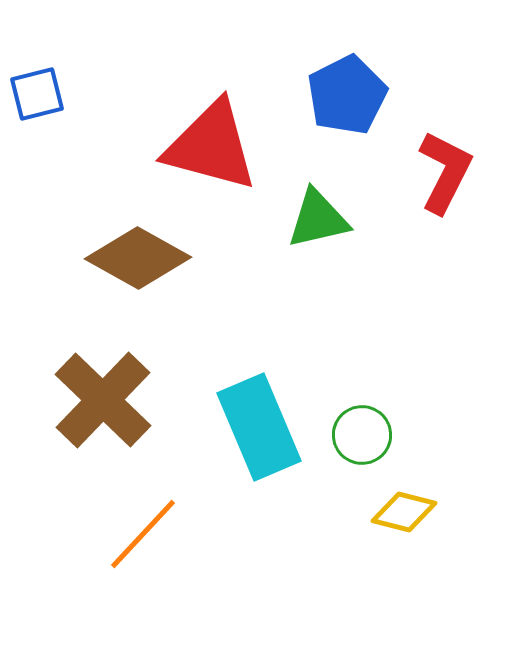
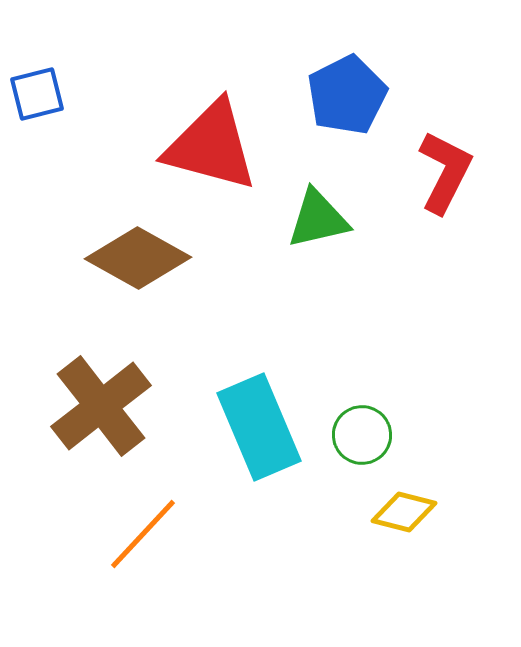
brown cross: moved 2 px left, 6 px down; rotated 8 degrees clockwise
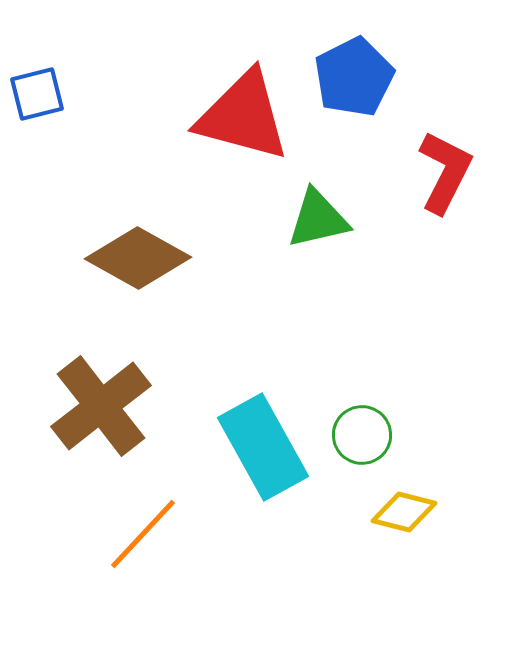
blue pentagon: moved 7 px right, 18 px up
red triangle: moved 32 px right, 30 px up
cyan rectangle: moved 4 px right, 20 px down; rotated 6 degrees counterclockwise
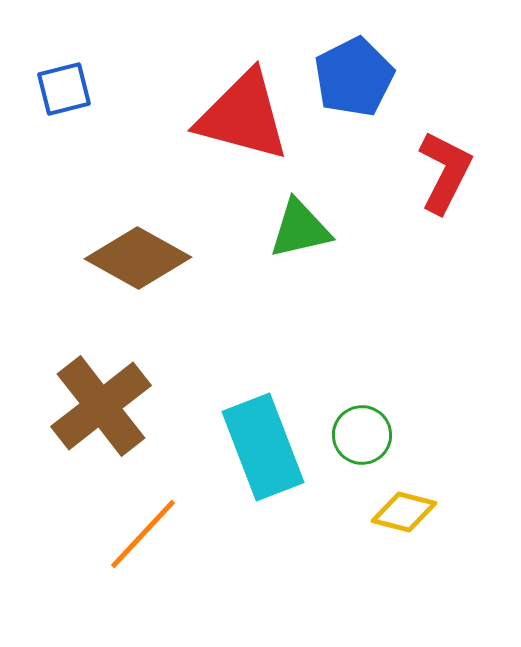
blue square: moved 27 px right, 5 px up
green triangle: moved 18 px left, 10 px down
cyan rectangle: rotated 8 degrees clockwise
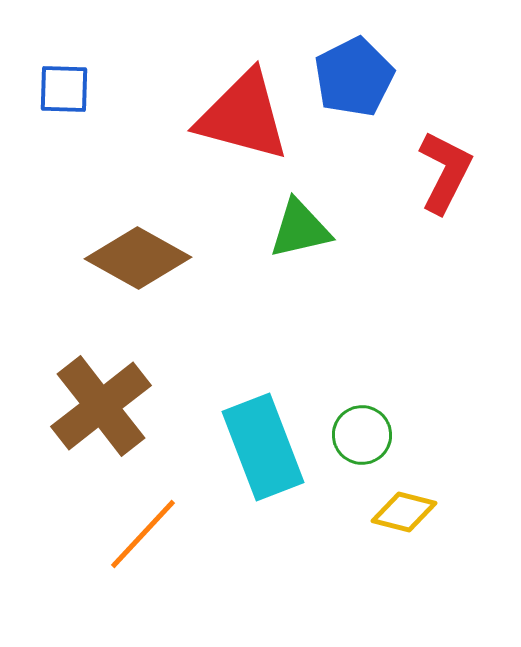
blue square: rotated 16 degrees clockwise
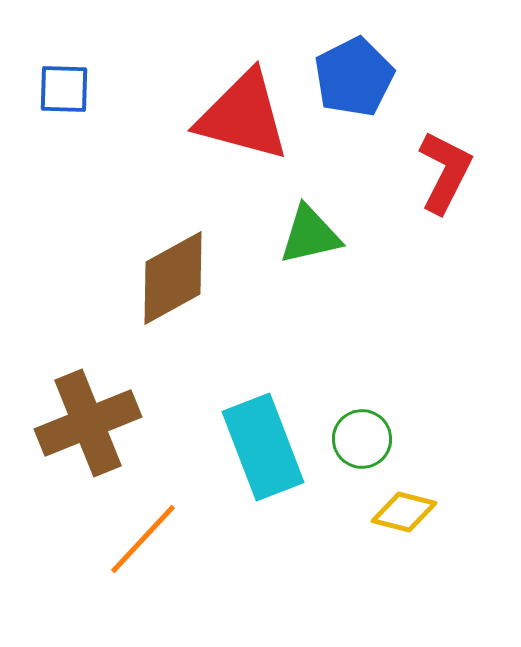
green triangle: moved 10 px right, 6 px down
brown diamond: moved 35 px right, 20 px down; rotated 58 degrees counterclockwise
brown cross: moved 13 px left, 17 px down; rotated 16 degrees clockwise
green circle: moved 4 px down
orange line: moved 5 px down
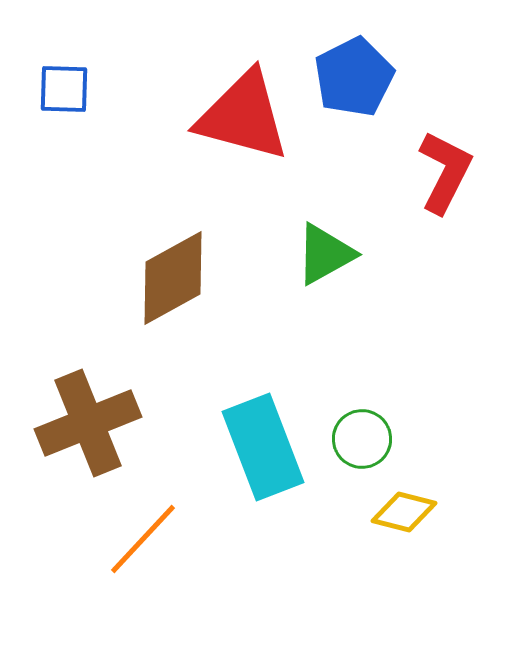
green triangle: moved 15 px right, 19 px down; rotated 16 degrees counterclockwise
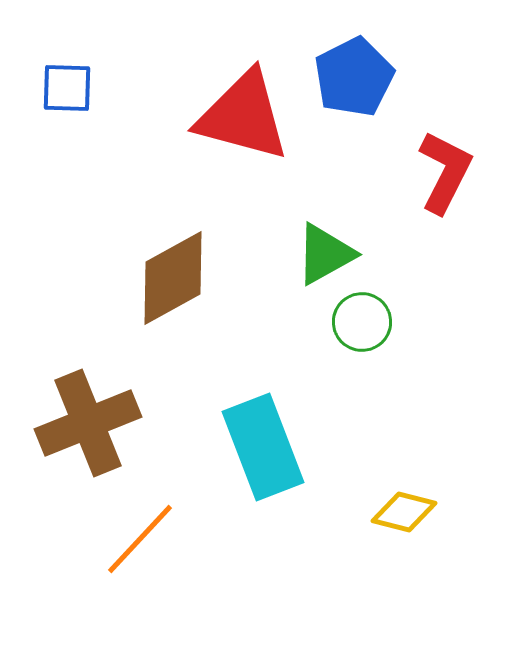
blue square: moved 3 px right, 1 px up
green circle: moved 117 px up
orange line: moved 3 px left
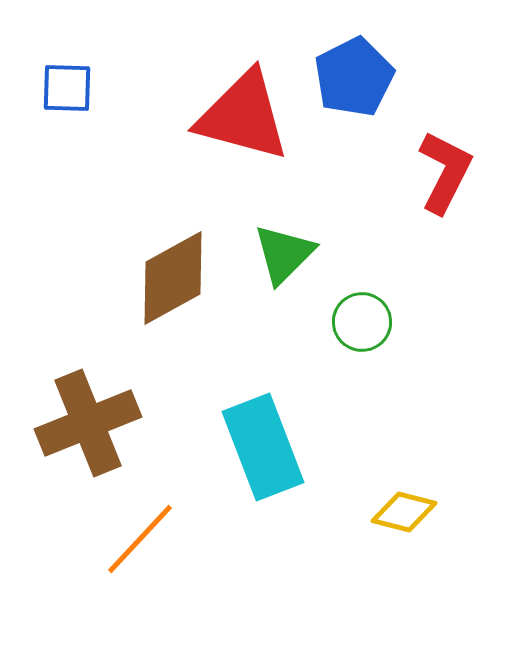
green triangle: moved 41 px left; rotated 16 degrees counterclockwise
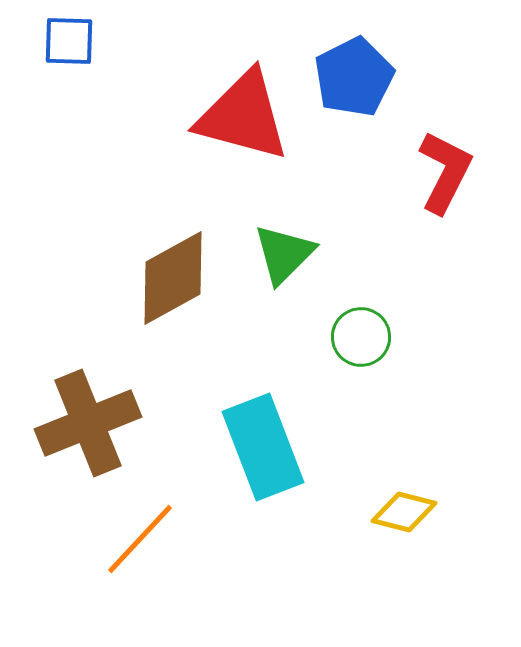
blue square: moved 2 px right, 47 px up
green circle: moved 1 px left, 15 px down
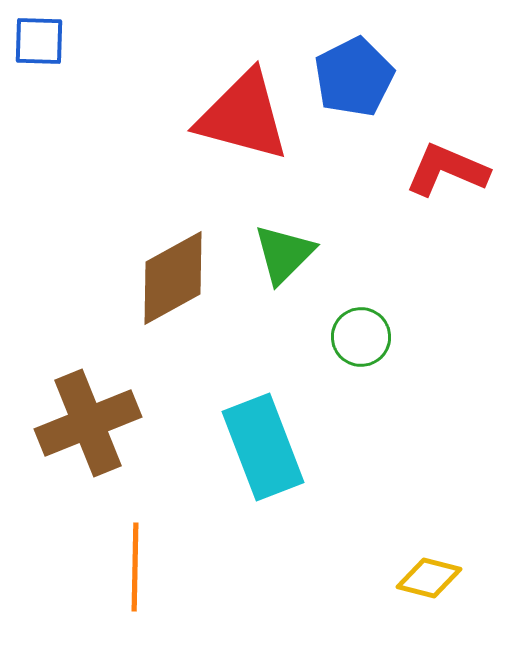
blue square: moved 30 px left
red L-shape: moved 2 px right, 2 px up; rotated 94 degrees counterclockwise
yellow diamond: moved 25 px right, 66 px down
orange line: moved 5 px left, 28 px down; rotated 42 degrees counterclockwise
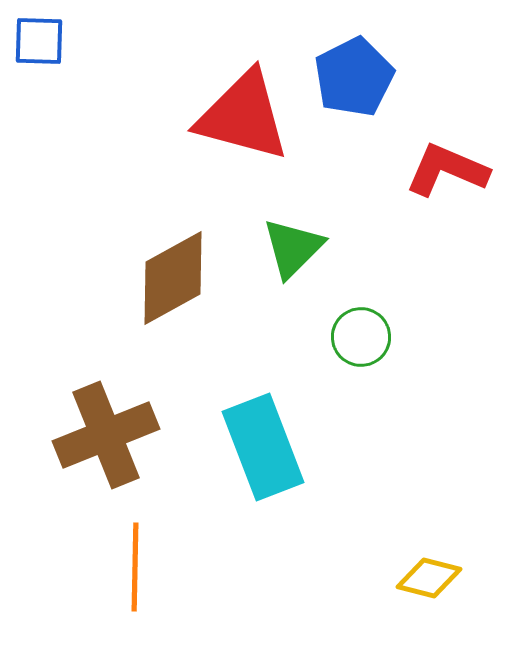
green triangle: moved 9 px right, 6 px up
brown cross: moved 18 px right, 12 px down
